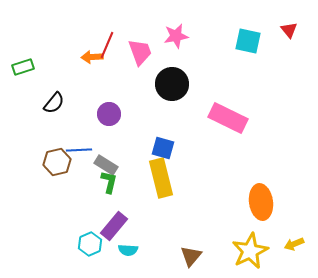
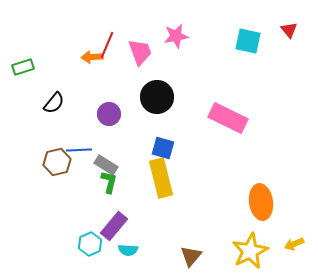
black circle: moved 15 px left, 13 px down
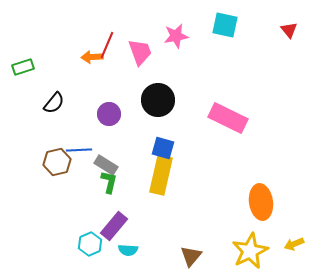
cyan square: moved 23 px left, 16 px up
black circle: moved 1 px right, 3 px down
yellow rectangle: moved 3 px up; rotated 27 degrees clockwise
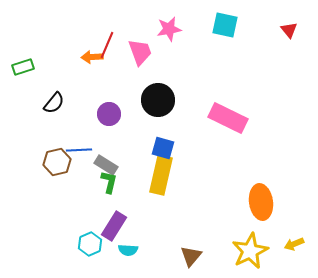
pink star: moved 7 px left, 7 px up
purple rectangle: rotated 8 degrees counterclockwise
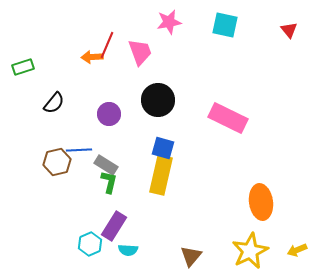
pink star: moved 7 px up
yellow arrow: moved 3 px right, 6 px down
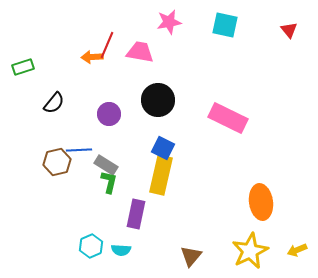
pink trapezoid: rotated 60 degrees counterclockwise
blue square: rotated 10 degrees clockwise
purple rectangle: moved 22 px right, 12 px up; rotated 20 degrees counterclockwise
cyan hexagon: moved 1 px right, 2 px down
cyan semicircle: moved 7 px left
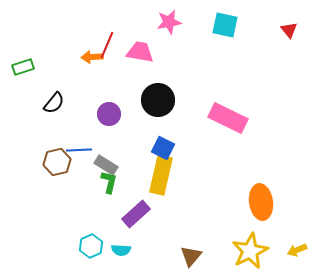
purple rectangle: rotated 36 degrees clockwise
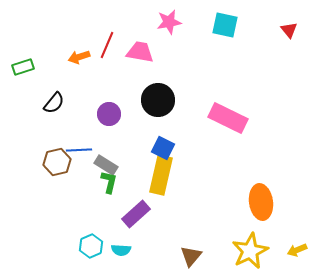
orange arrow: moved 13 px left; rotated 15 degrees counterclockwise
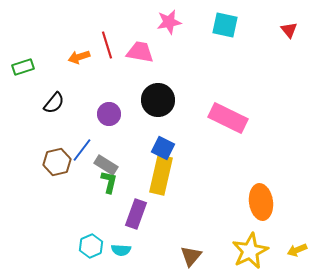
red line: rotated 40 degrees counterclockwise
blue line: moved 3 px right; rotated 50 degrees counterclockwise
purple rectangle: rotated 28 degrees counterclockwise
